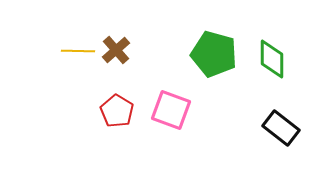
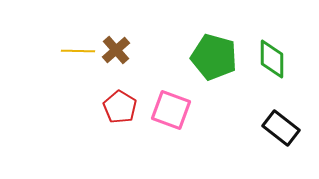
green pentagon: moved 3 px down
red pentagon: moved 3 px right, 4 px up
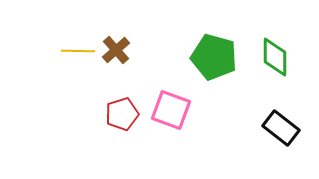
green diamond: moved 3 px right, 2 px up
red pentagon: moved 2 px right, 7 px down; rotated 24 degrees clockwise
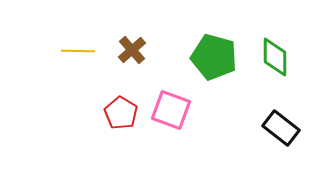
brown cross: moved 16 px right
red pentagon: moved 1 px left, 1 px up; rotated 24 degrees counterclockwise
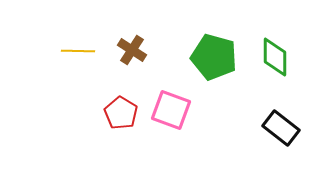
brown cross: rotated 16 degrees counterclockwise
